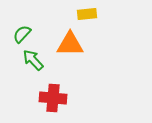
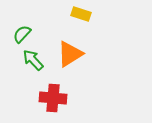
yellow rectangle: moved 6 px left; rotated 24 degrees clockwise
orange triangle: moved 10 px down; rotated 32 degrees counterclockwise
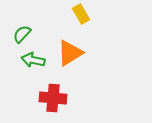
yellow rectangle: rotated 42 degrees clockwise
orange triangle: moved 1 px up
green arrow: rotated 35 degrees counterclockwise
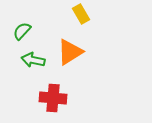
green semicircle: moved 3 px up
orange triangle: moved 1 px up
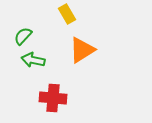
yellow rectangle: moved 14 px left
green semicircle: moved 1 px right, 5 px down
orange triangle: moved 12 px right, 2 px up
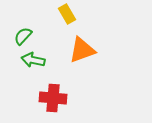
orange triangle: rotated 12 degrees clockwise
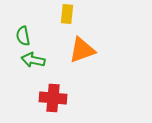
yellow rectangle: rotated 36 degrees clockwise
green semicircle: rotated 54 degrees counterclockwise
